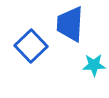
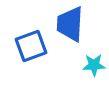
blue square: rotated 24 degrees clockwise
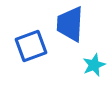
cyan star: rotated 20 degrees counterclockwise
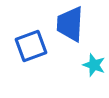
cyan star: rotated 30 degrees counterclockwise
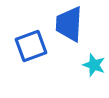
blue trapezoid: moved 1 px left
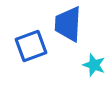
blue trapezoid: moved 1 px left
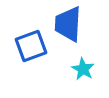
cyan star: moved 11 px left, 4 px down; rotated 10 degrees clockwise
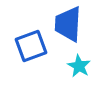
cyan star: moved 4 px left, 3 px up
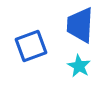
blue trapezoid: moved 12 px right, 1 px down
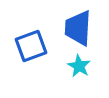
blue trapezoid: moved 2 px left, 3 px down
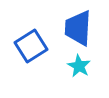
blue square: rotated 12 degrees counterclockwise
